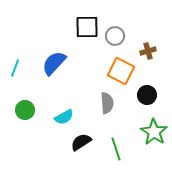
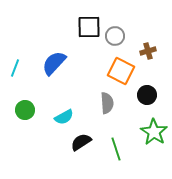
black square: moved 2 px right
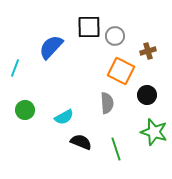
blue semicircle: moved 3 px left, 16 px up
green star: rotated 16 degrees counterclockwise
black semicircle: rotated 55 degrees clockwise
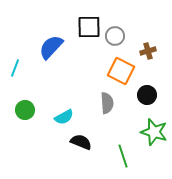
green line: moved 7 px right, 7 px down
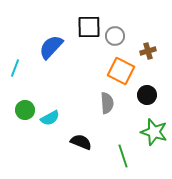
cyan semicircle: moved 14 px left, 1 px down
